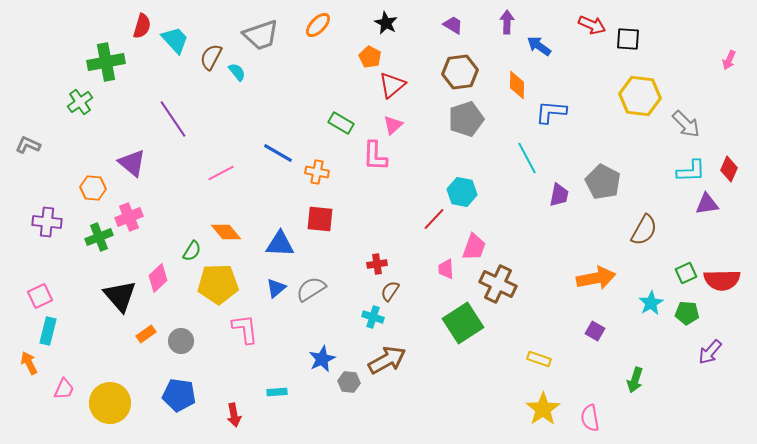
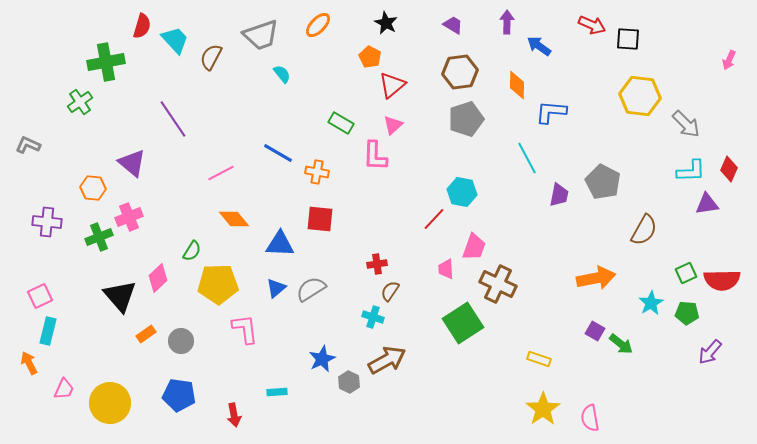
cyan semicircle at (237, 72): moved 45 px right, 2 px down
orange diamond at (226, 232): moved 8 px right, 13 px up
green arrow at (635, 380): moved 14 px left, 36 px up; rotated 70 degrees counterclockwise
gray hexagon at (349, 382): rotated 20 degrees clockwise
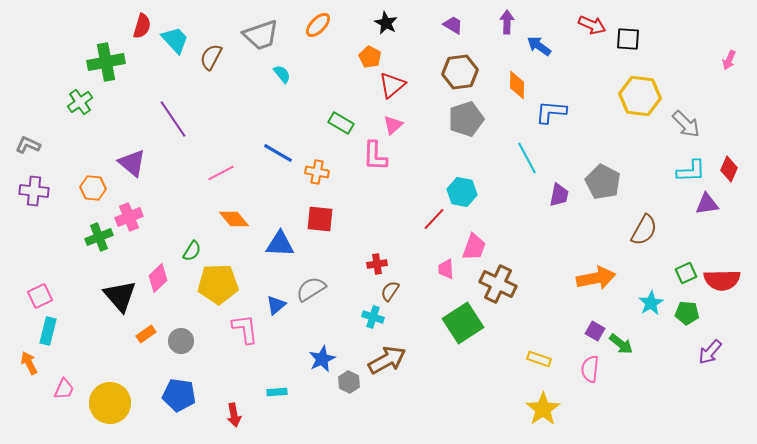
purple cross at (47, 222): moved 13 px left, 31 px up
blue triangle at (276, 288): moved 17 px down
pink semicircle at (590, 418): moved 49 px up; rotated 16 degrees clockwise
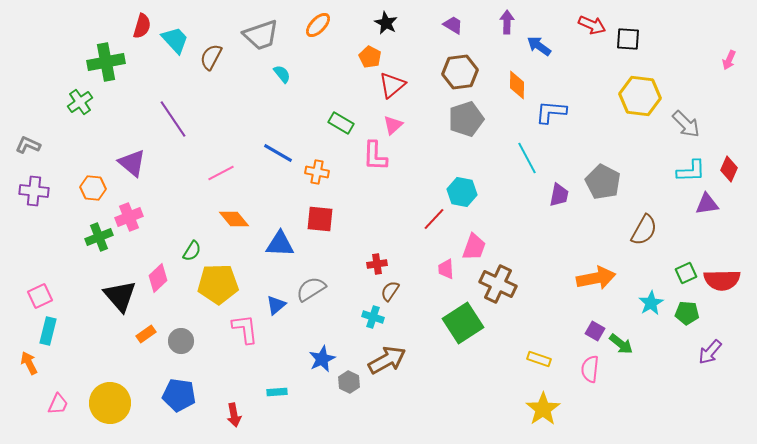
pink trapezoid at (64, 389): moved 6 px left, 15 px down
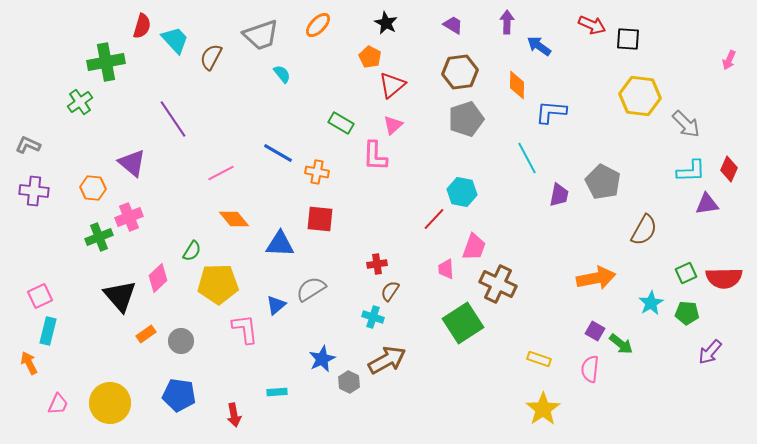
red semicircle at (722, 280): moved 2 px right, 2 px up
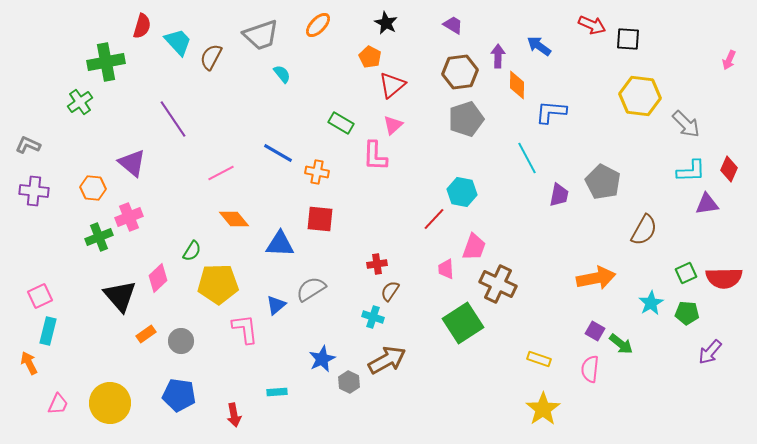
purple arrow at (507, 22): moved 9 px left, 34 px down
cyan trapezoid at (175, 40): moved 3 px right, 2 px down
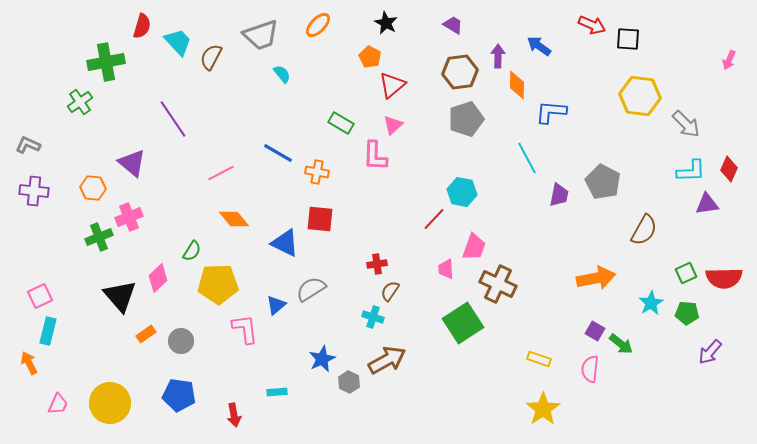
blue triangle at (280, 244): moved 5 px right, 1 px up; rotated 24 degrees clockwise
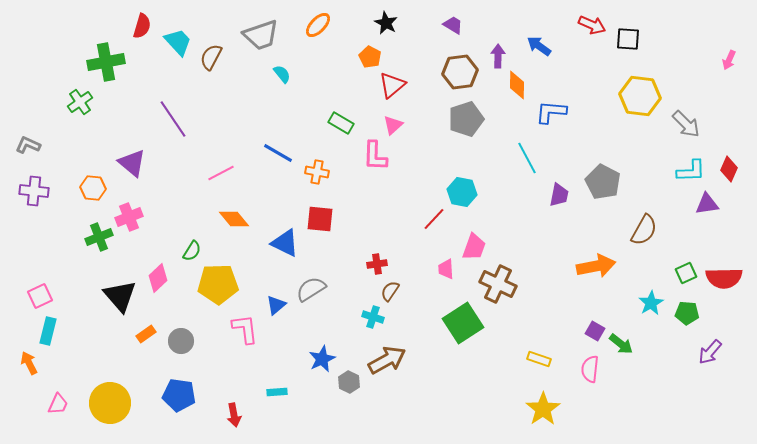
orange arrow at (596, 278): moved 12 px up
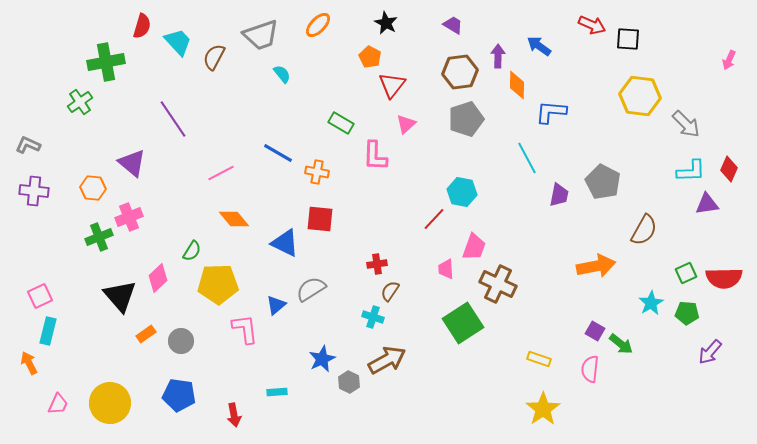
brown semicircle at (211, 57): moved 3 px right
red triangle at (392, 85): rotated 12 degrees counterclockwise
pink triangle at (393, 125): moved 13 px right, 1 px up
